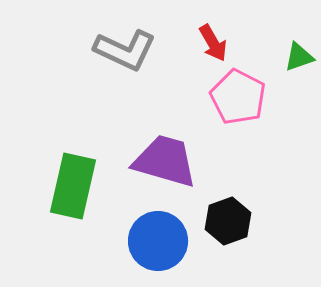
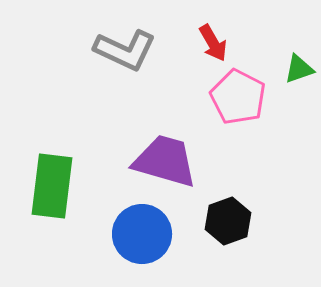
green triangle: moved 12 px down
green rectangle: moved 21 px left; rotated 6 degrees counterclockwise
blue circle: moved 16 px left, 7 px up
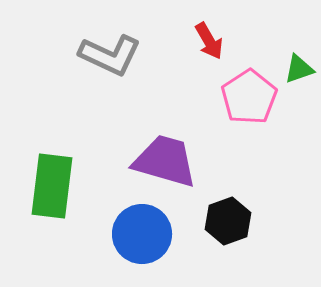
red arrow: moved 4 px left, 2 px up
gray L-shape: moved 15 px left, 5 px down
pink pentagon: moved 11 px right; rotated 12 degrees clockwise
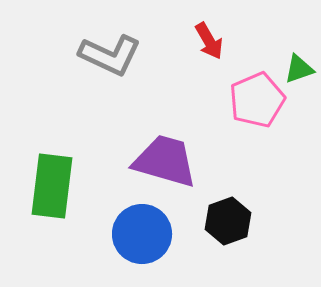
pink pentagon: moved 8 px right, 3 px down; rotated 10 degrees clockwise
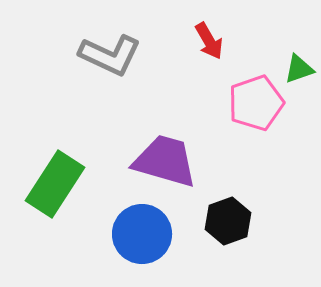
pink pentagon: moved 1 px left, 3 px down; rotated 4 degrees clockwise
green rectangle: moved 3 px right, 2 px up; rotated 26 degrees clockwise
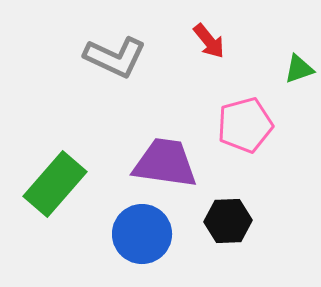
red arrow: rotated 9 degrees counterclockwise
gray L-shape: moved 5 px right, 2 px down
pink pentagon: moved 11 px left, 22 px down; rotated 4 degrees clockwise
purple trapezoid: moved 2 px down; rotated 8 degrees counterclockwise
green rectangle: rotated 8 degrees clockwise
black hexagon: rotated 18 degrees clockwise
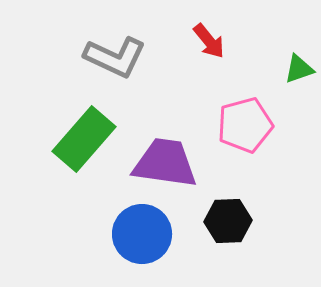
green rectangle: moved 29 px right, 45 px up
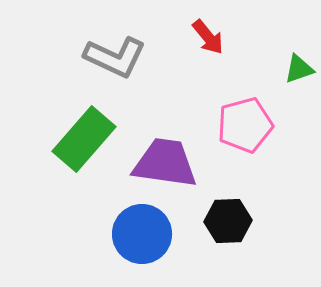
red arrow: moved 1 px left, 4 px up
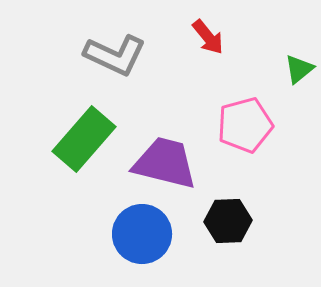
gray L-shape: moved 2 px up
green triangle: rotated 20 degrees counterclockwise
purple trapezoid: rotated 6 degrees clockwise
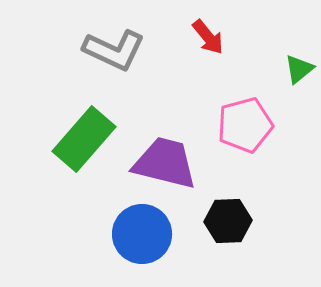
gray L-shape: moved 1 px left, 5 px up
